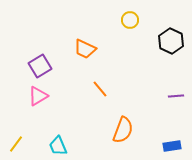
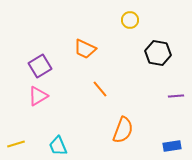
black hexagon: moved 13 px left, 12 px down; rotated 15 degrees counterclockwise
yellow line: rotated 36 degrees clockwise
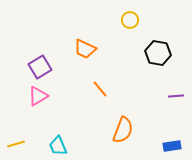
purple square: moved 1 px down
